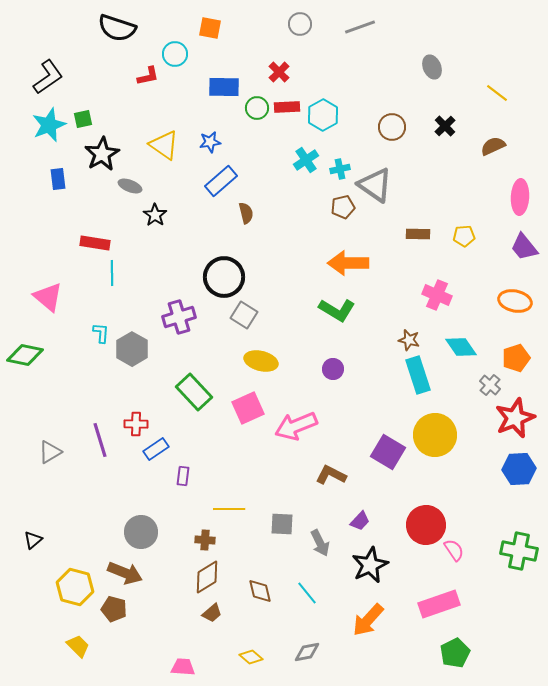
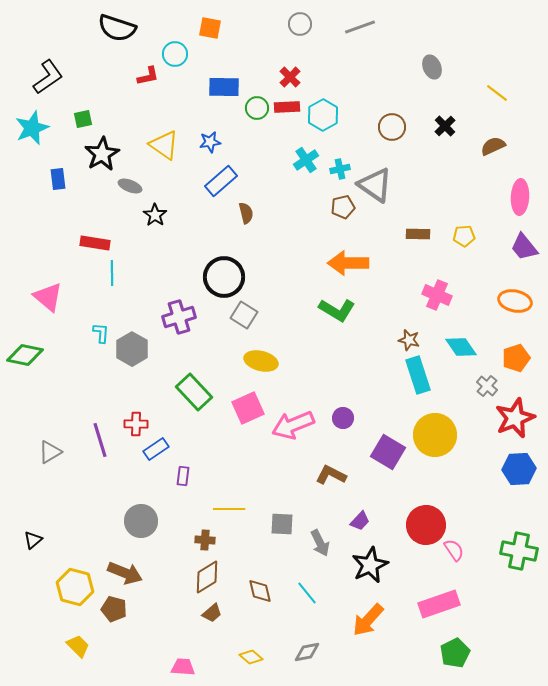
red cross at (279, 72): moved 11 px right, 5 px down
cyan star at (49, 125): moved 17 px left, 3 px down
purple circle at (333, 369): moved 10 px right, 49 px down
gray cross at (490, 385): moved 3 px left, 1 px down
pink arrow at (296, 426): moved 3 px left, 1 px up
gray circle at (141, 532): moved 11 px up
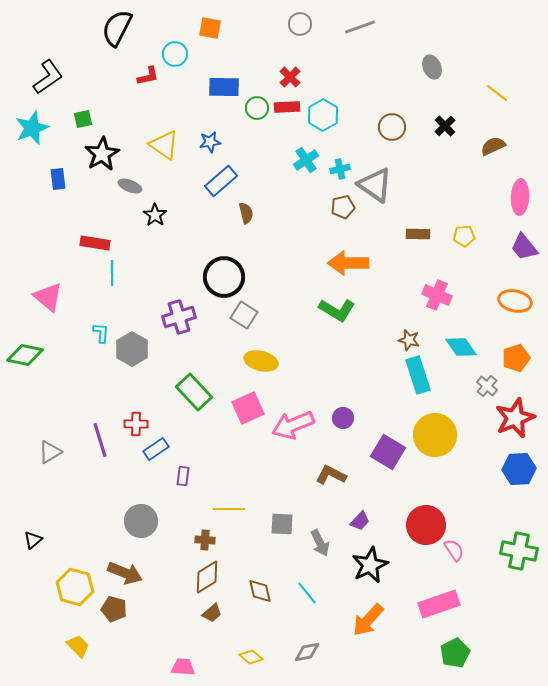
black semicircle at (117, 28): rotated 99 degrees clockwise
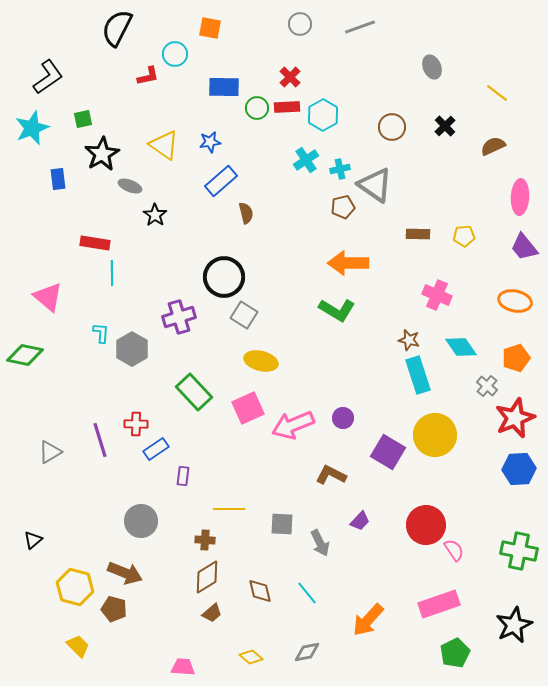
black star at (370, 565): moved 144 px right, 60 px down
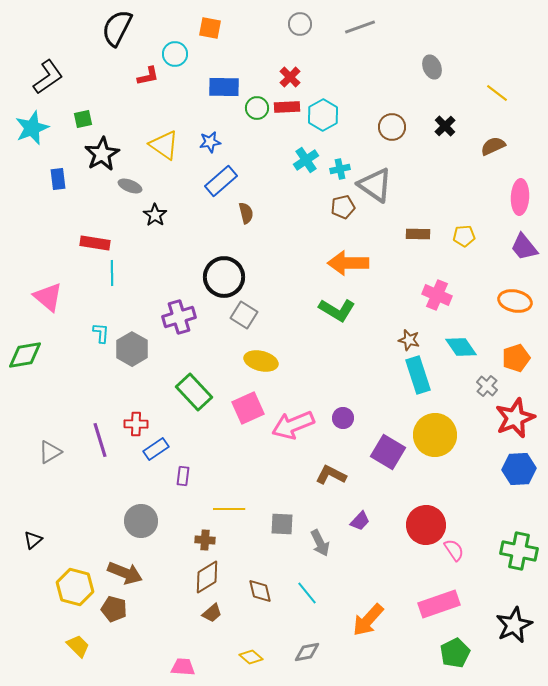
green diamond at (25, 355): rotated 21 degrees counterclockwise
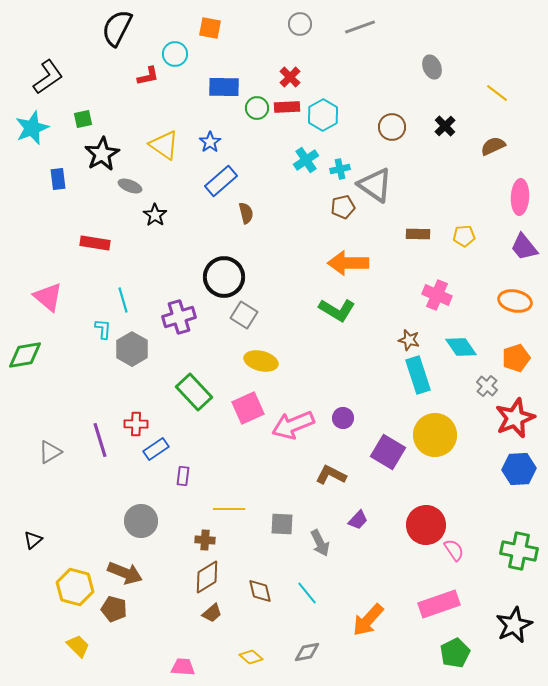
blue star at (210, 142): rotated 25 degrees counterclockwise
cyan line at (112, 273): moved 11 px right, 27 px down; rotated 15 degrees counterclockwise
cyan L-shape at (101, 333): moved 2 px right, 4 px up
purple trapezoid at (360, 521): moved 2 px left, 1 px up
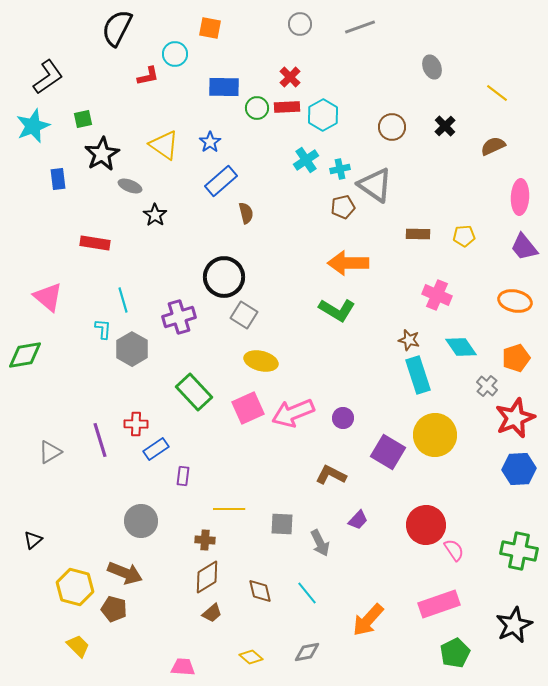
cyan star at (32, 128): moved 1 px right, 2 px up
pink arrow at (293, 425): moved 12 px up
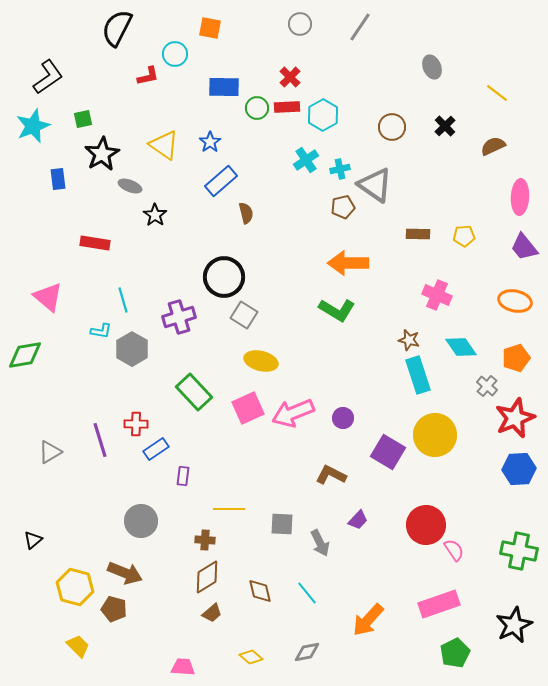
gray line at (360, 27): rotated 36 degrees counterclockwise
cyan L-shape at (103, 329): moved 2 px left, 2 px down; rotated 95 degrees clockwise
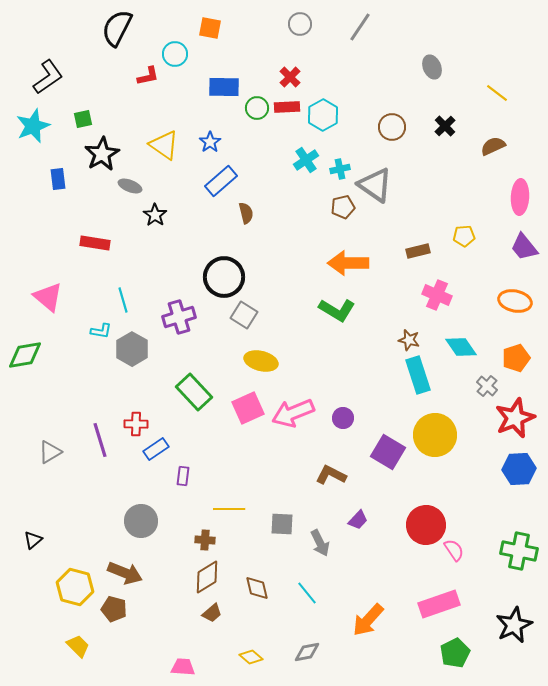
brown rectangle at (418, 234): moved 17 px down; rotated 15 degrees counterclockwise
brown diamond at (260, 591): moved 3 px left, 3 px up
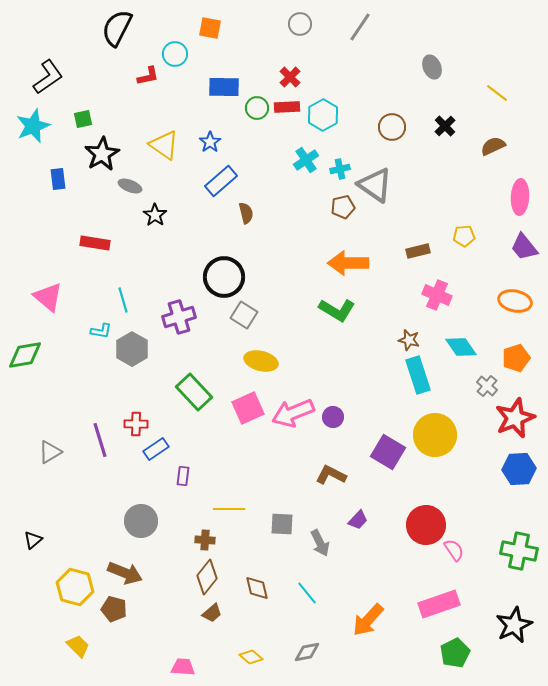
purple circle at (343, 418): moved 10 px left, 1 px up
brown diamond at (207, 577): rotated 20 degrees counterclockwise
